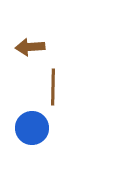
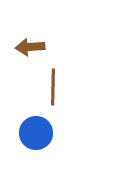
blue circle: moved 4 px right, 5 px down
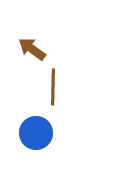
brown arrow: moved 2 px right, 2 px down; rotated 40 degrees clockwise
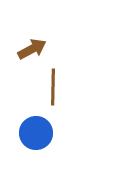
brown arrow: rotated 116 degrees clockwise
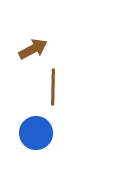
brown arrow: moved 1 px right
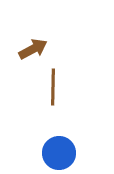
blue circle: moved 23 px right, 20 px down
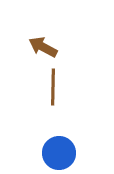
brown arrow: moved 10 px right, 2 px up; rotated 124 degrees counterclockwise
